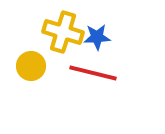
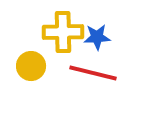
yellow cross: rotated 18 degrees counterclockwise
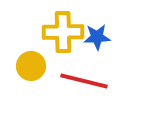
red line: moved 9 px left, 8 px down
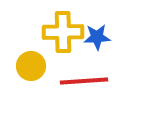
red line: rotated 18 degrees counterclockwise
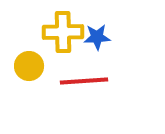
yellow circle: moved 2 px left
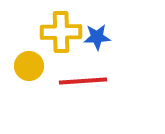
yellow cross: moved 2 px left
red line: moved 1 px left
